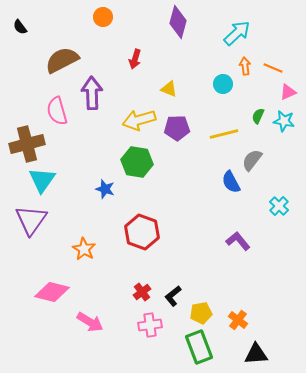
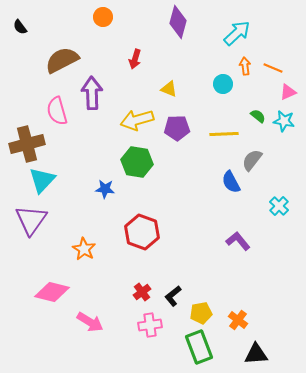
green semicircle: rotated 105 degrees clockwise
yellow arrow: moved 2 px left
yellow line: rotated 12 degrees clockwise
cyan triangle: rotated 8 degrees clockwise
blue star: rotated 12 degrees counterclockwise
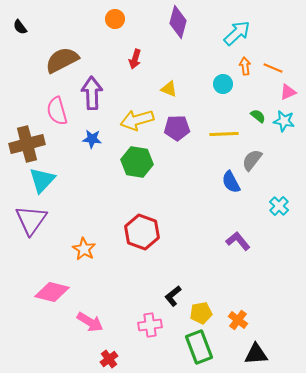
orange circle: moved 12 px right, 2 px down
blue star: moved 13 px left, 50 px up
red cross: moved 33 px left, 67 px down
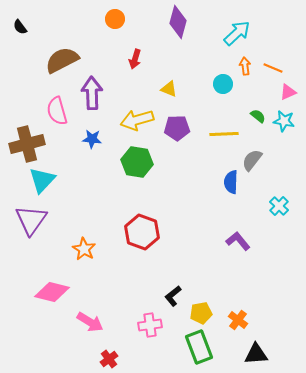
blue semicircle: rotated 30 degrees clockwise
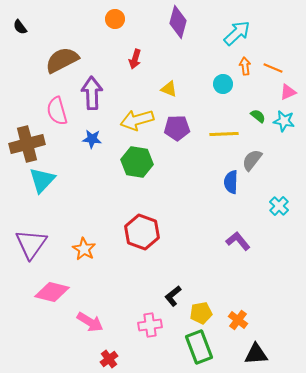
purple triangle: moved 24 px down
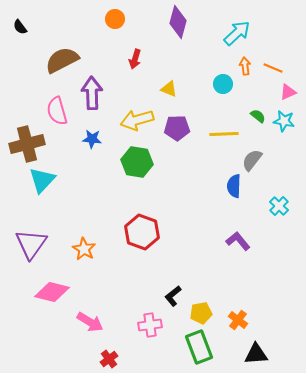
blue semicircle: moved 3 px right, 4 px down
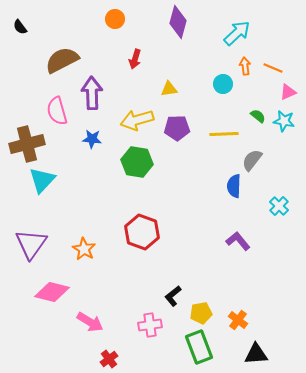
yellow triangle: rotated 30 degrees counterclockwise
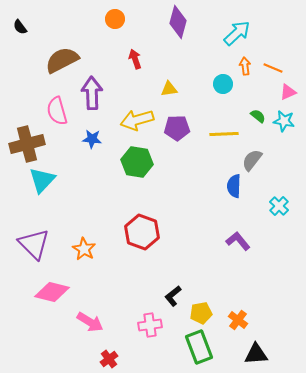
red arrow: rotated 144 degrees clockwise
purple triangle: moved 3 px right; rotated 20 degrees counterclockwise
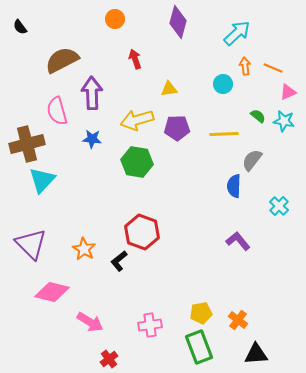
purple triangle: moved 3 px left
black L-shape: moved 54 px left, 35 px up
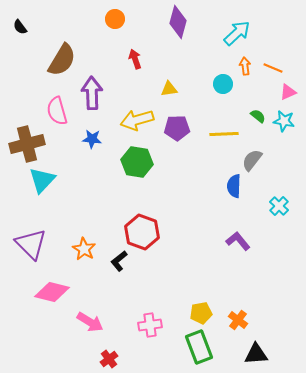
brown semicircle: rotated 148 degrees clockwise
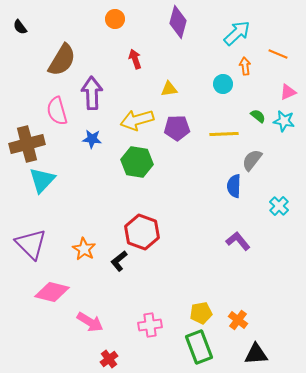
orange line: moved 5 px right, 14 px up
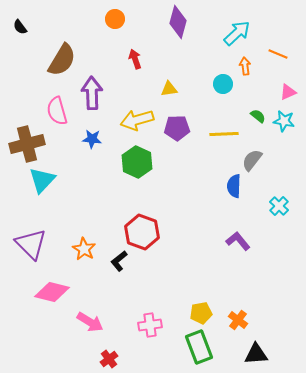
green hexagon: rotated 16 degrees clockwise
